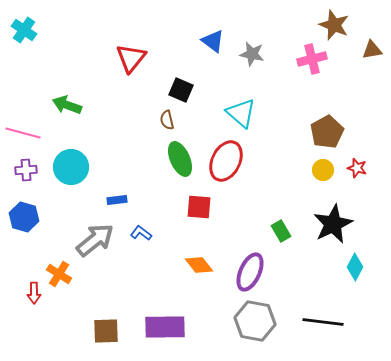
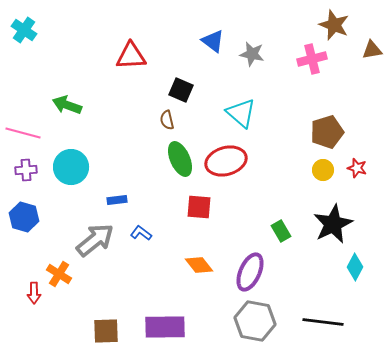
red triangle: moved 2 px up; rotated 48 degrees clockwise
brown pentagon: rotated 12 degrees clockwise
red ellipse: rotated 48 degrees clockwise
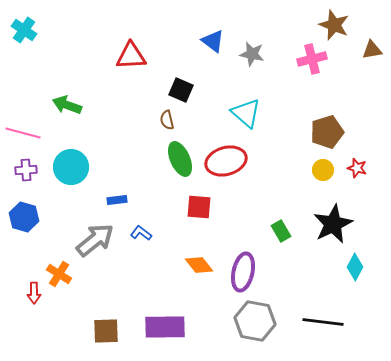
cyan triangle: moved 5 px right
purple ellipse: moved 7 px left; rotated 12 degrees counterclockwise
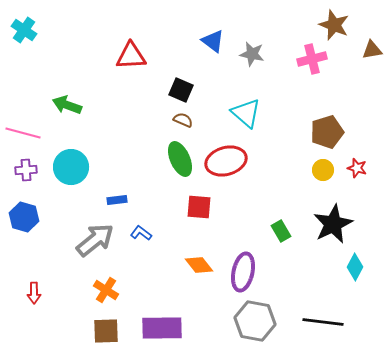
brown semicircle: moved 16 px right; rotated 126 degrees clockwise
orange cross: moved 47 px right, 16 px down
purple rectangle: moved 3 px left, 1 px down
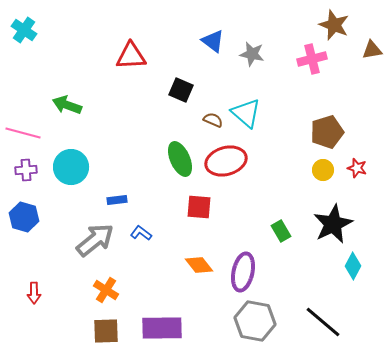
brown semicircle: moved 30 px right
cyan diamond: moved 2 px left, 1 px up
black line: rotated 33 degrees clockwise
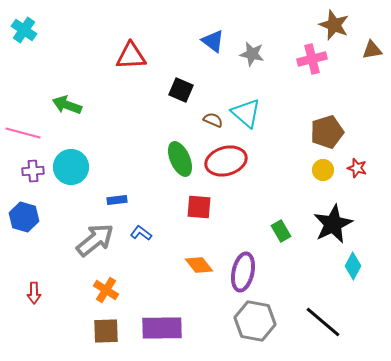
purple cross: moved 7 px right, 1 px down
